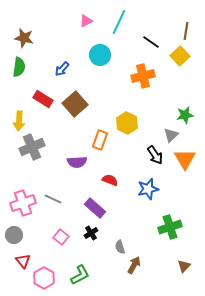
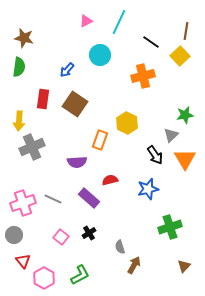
blue arrow: moved 5 px right, 1 px down
red rectangle: rotated 66 degrees clockwise
brown square: rotated 15 degrees counterclockwise
red semicircle: rotated 35 degrees counterclockwise
purple rectangle: moved 6 px left, 10 px up
black cross: moved 2 px left
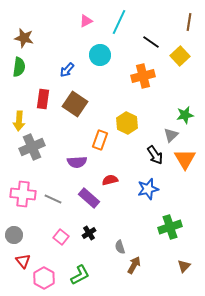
brown line: moved 3 px right, 9 px up
pink cross: moved 9 px up; rotated 25 degrees clockwise
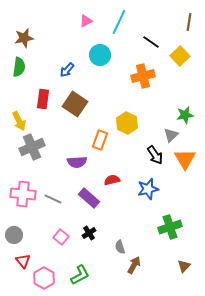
brown star: rotated 24 degrees counterclockwise
yellow arrow: rotated 30 degrees counterclockwise
red semicircle: moved 2 px right
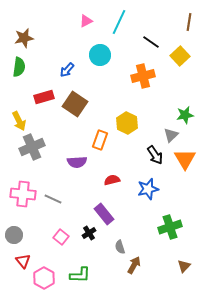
red rectangle: moved 1 px right, 2 px up; rotated 66 degrees clockwise
purple rectangle: moved 15 px right, 16 px down; rotated 10 degrees clockwise
green L-shape: rotated 30 degrees clockwise
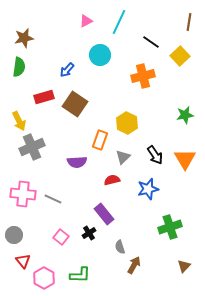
gray triangle: moved 48 px left, 22 px down
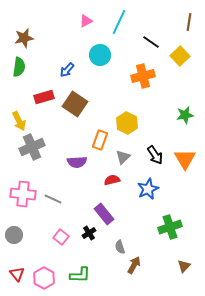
blue star: rotated 10 degrees counterclockwise
red triangle: moved 6 px left, 13 px down
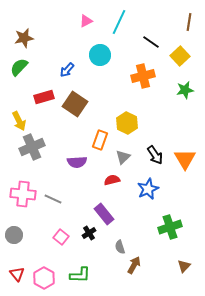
green semicircle: rotated 144 degrees counterclockwise
green star: moved 25 px up
